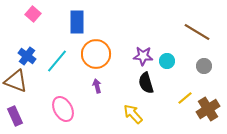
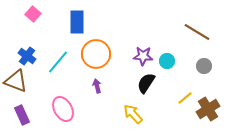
cyan line: moved 1 px right, 1 px down
black semicircle: rotated 50 degrees clockwise
purple rectangle: moved 7 px right, 1 px up
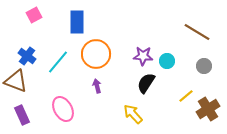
pink square: moved 1 px right, 1 px down; rotated 21 degrees clockwise
yellow line: moved 1 px right, 2 px up
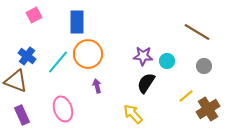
orange circle: moved 8 px left
pink ellipse: rotated 10 degrees clockwise
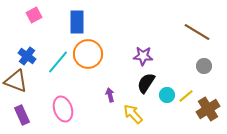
cyan circle: moved 34 px down
purple arrow: moved 13 px right, 9 px down
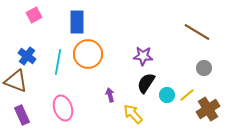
cyan line: rotated 30 degrees counterclockwise
gray circle: moved 2 px down
yellow line: moved 1 px right, 1 px up
pink ellipse: moved 1 px up
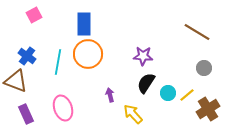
blue rectangle: moved 7 px right, 2 px down
cyan circle: moved 1 px right, 2 px up
purple rectangle: moved 4 px right, 1 px up
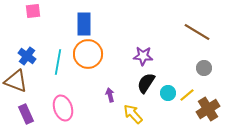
pink square: moved 1 px left, 4 px up; rotated 21 degrees clockwise
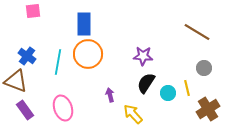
yellow line: moved 7 px up; rotated 63 degrees counterclockwise
purple rectangle: moved 1 px left, 4 px up; rotated 12 degrees counterclockwise
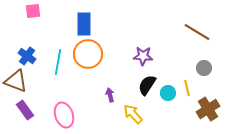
black semicircle: moved 1 px right, 2 px down
pink ellipse: moved 1 px right, 7 px down
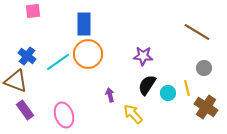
cyan line: rotated 45 degrees clockwise
brown cross: moved 2 px left, 2 px up; rotated 25 degrees counterclockwise
